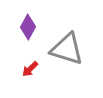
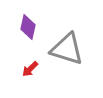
purple diamond: rotated 15 degrees counterclockwise
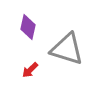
red arrow: moved 1 px down
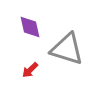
purple diamond: moved 2 px right; rotated 25 degrees counterclockwise
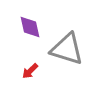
red arrow: moved 1 px down
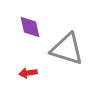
red arrow: moved 2 px left, 2 px down; rotated 36 degrees clockwise
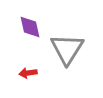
gray triangle: rotated 45 degrees clockwise
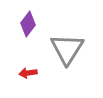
purple diamond: moved 2 px left, 3 px up; rotated 50 degrees clockwise
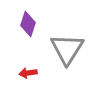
purple diamond: rotated 20 degrees counterclockwise
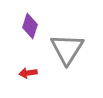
purple diamond: moved 2 px right, 2 px down
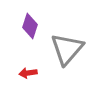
gray triangle: rotated 9 degrees clockwise
